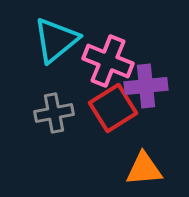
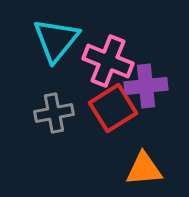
cyan triangle: rotated 12 degrees counterclockwise
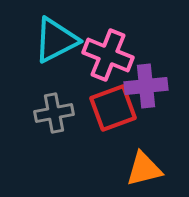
cyan triangle: rotated 24 degrees clockwise
pink cross: moved 6 px up
red square: rotated 12 degrees clockwise
orange triangle: rotated 9 degrees counterclockwise
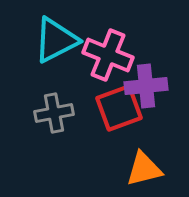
red square: moved 6 px right
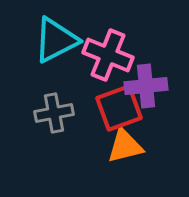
orange triangle: moved 19 px left, 23 px up
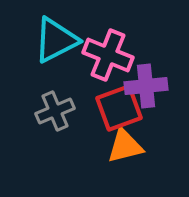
gray cross: moved 1 px right, 2 px up; rotated 12 degrees counterclockwise
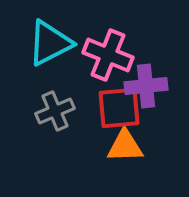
cyan triangle: moved 6 px left, 3 px down
red square: rotated 15 degrees clockwise
orange triangle: rotated 12 degrees clockwise
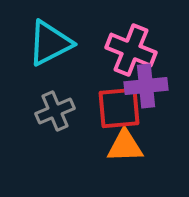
pink cross: moved 23 px right, 5 px up
